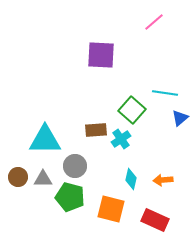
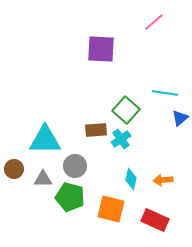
purple square: moved 6 px up
green square: moved 6 px left
brown circle: moved 4 px left, 8 px up
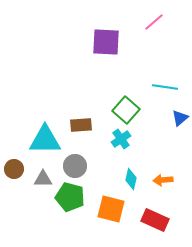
purple square: moved 5 px right, 7 px up
cyan line: moved 6 px up
brown rectangle: moved 15 px left, 5 px up
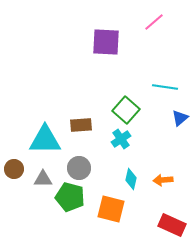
gray circle: moved 4 px right, 2 px down
red rectangle: moved 17 px right, 5 px down
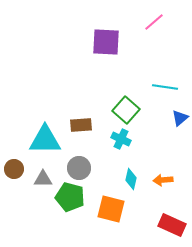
cyan cross: rotated 30 degrees counterclockwise
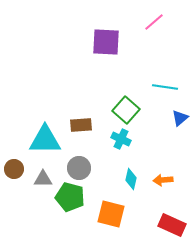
orange square: moved 5 px down
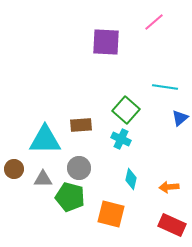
orange arrow: moved 6 px right, 7 px down
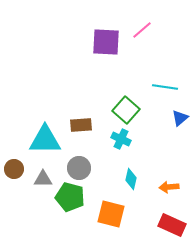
pink line: moved 12 px left, 8 px down
